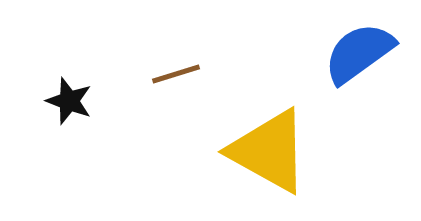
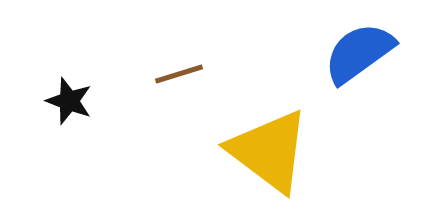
brown line: moved 3 px right
yellow triangle: rotated 8 degrees clockwise
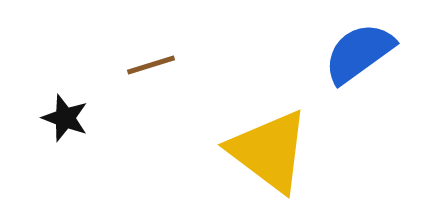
brown line: moved 28 px left, 9 px up
black star: moved 4 px left, 17 px down
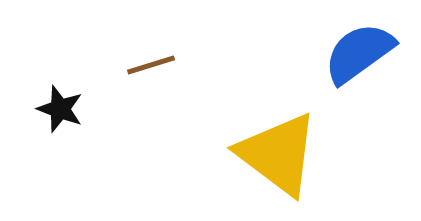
black star: moved 5 px left, 9 px up
yellow triangle: moved 9 px right, 3 px down
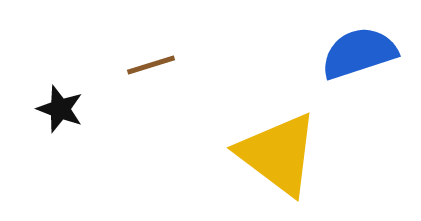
blue semicircle: rotated 18 degrees clockwise
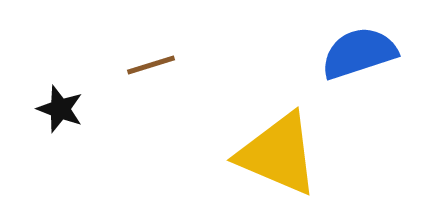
yellow triangle: rotated 14 degrees counterclockwise
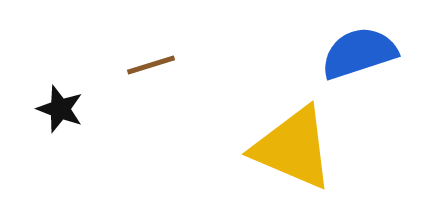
yellow triangle: moved 15 px right, 6 px up
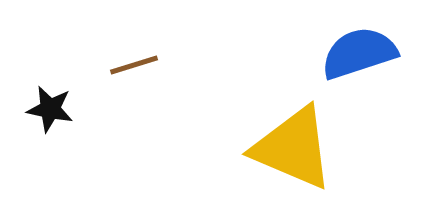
brown line: moved 17 px left
black star: moved 10 px left; rotated 9 degrees counterclockwise
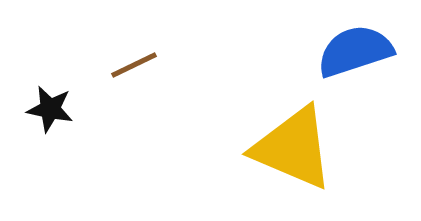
blue semicircle: moved 4 px left, 2 px up
brown line: rotated 9 degrees counterclockwise
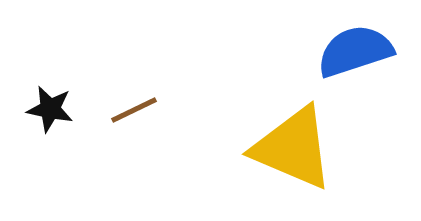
brown line: moved 45 px down
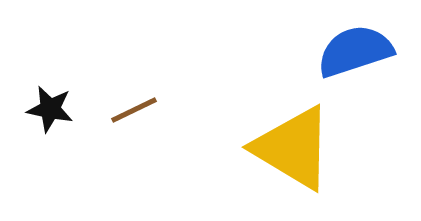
yellow triangle: rotated 8 degrees clockwise
